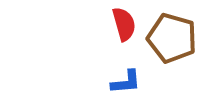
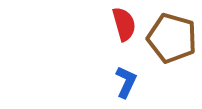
blue L-shape: rotated 60 degrees counterclockwise
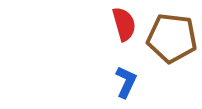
brown pentagon: rotated 9 degrees counterclockwise
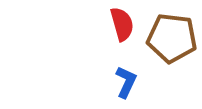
red semicircle: moved 2 px left
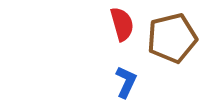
brown pentagon: rotated 21 degrees counterclockwise
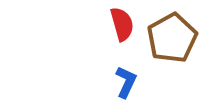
brown pentagon: rotated 15 degrees counterclockwise
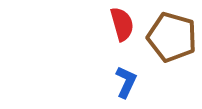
brown pentagon: moved 1 px up; rotated 27 degrees counterclockwise
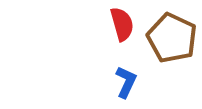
brown pentagon: moved 1 px down; rotated 9 degrees clockwise
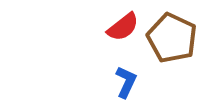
red semicircle: moved 1 px right, 3 px down; rotated 68 degrees clockwise
